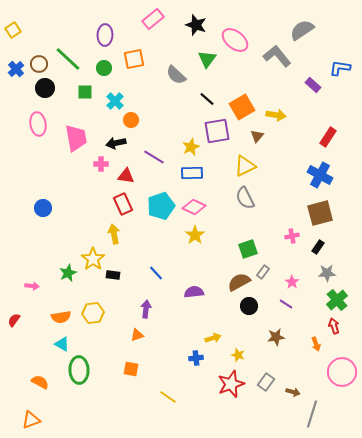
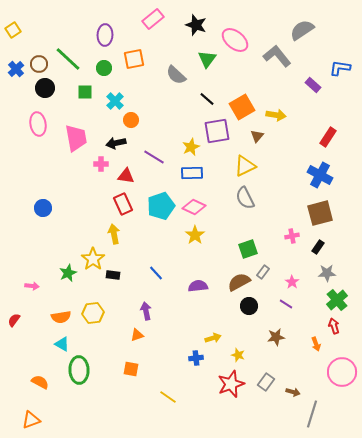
purple semicircle at (194, 292): moved 4 px right, 6 px up
purple arrow at (146, 309): moved 2 px down; rotated 18 degrees counterclockwise
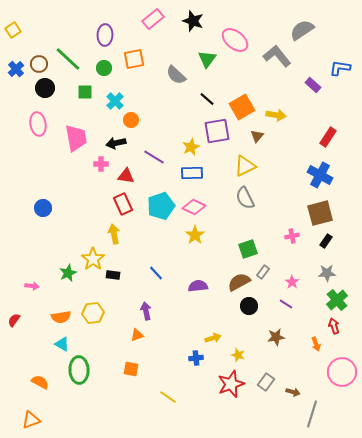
black star at (196, 25): moved 3 px left, 4 px up
black rectangle at (318, 247): moved 8 px right, 6 px up
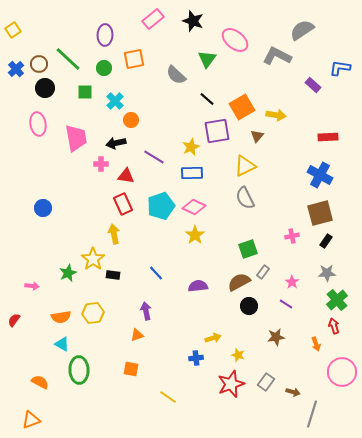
gray L-shape at (277, 56): rotated 24 degrees counterclockwise
red rectangle at (328, 137): rotated 54 degrees clockwise
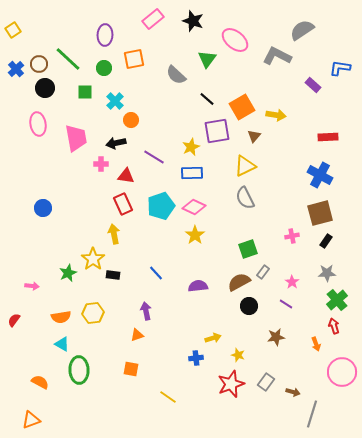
brown triangle at (257, 136): moved 3 px left
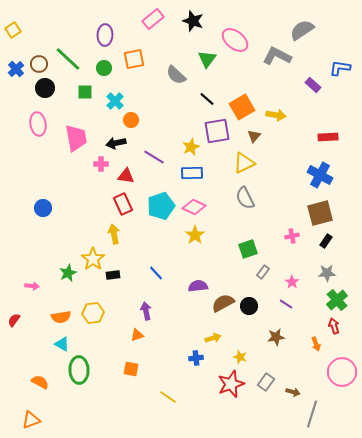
yellow triangle at (245, 166): moved 1 px left, 3 px up
black rectangle at (113, 275): rotated 16 degrees counterclockwise
brown semicircle at (239, 282): moved 16 px left, 21 px down
yellow star at (238, 355): moved 2 px right, 2 px down
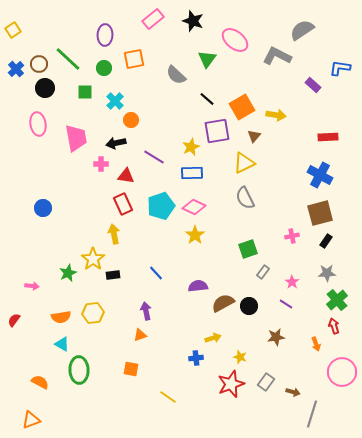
orange triangle at (137, 335): moved 3 px right
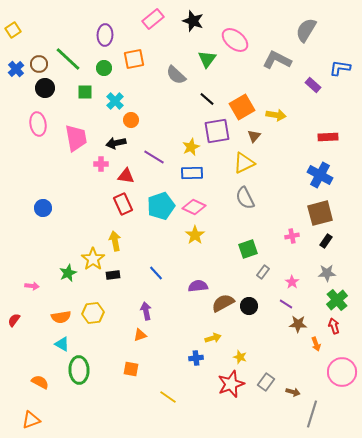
gray semicircle at (302, 30): moved 4 px right; rotated 25 degrees counterclockwise
gray L-shape at (277, 56): moved 4 px down
yellow arrow at (114, 234): moved 1 px right, 7 px down
brown star at (276, 337): moved 22 px right, 13 px up; rotated 12 degrees clockwise
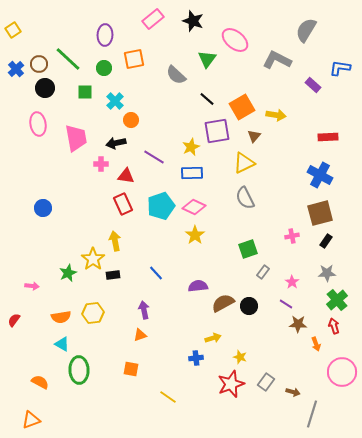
purple arrow at (146, 311): moved 2 px left, 1 px up
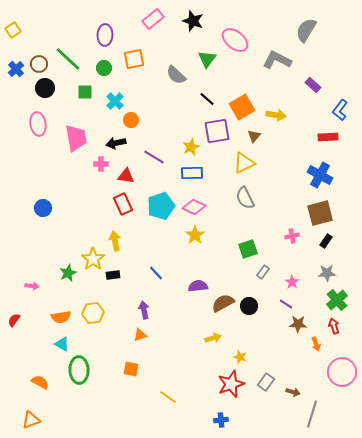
blue L-shape at (340, 68): moved 42 px down; rotated 60 degrees counterclockwise
blue cross at (196, 358): moved 25 px right, 62 px down
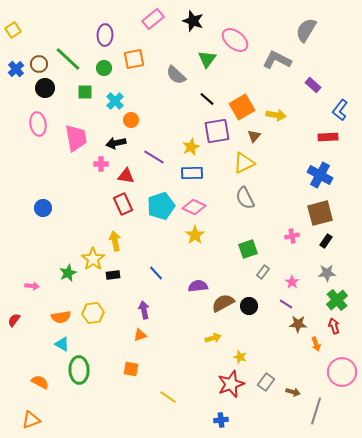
gray line at (312, 414): moved 4 px right, 3 px up
